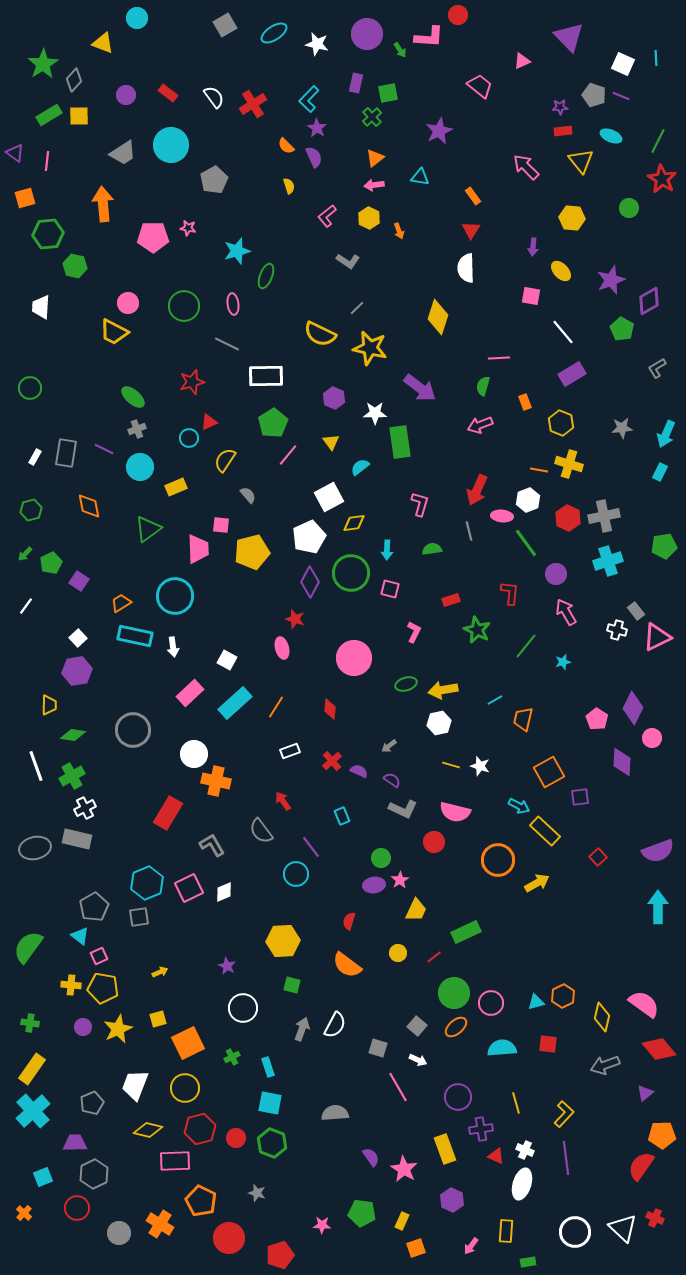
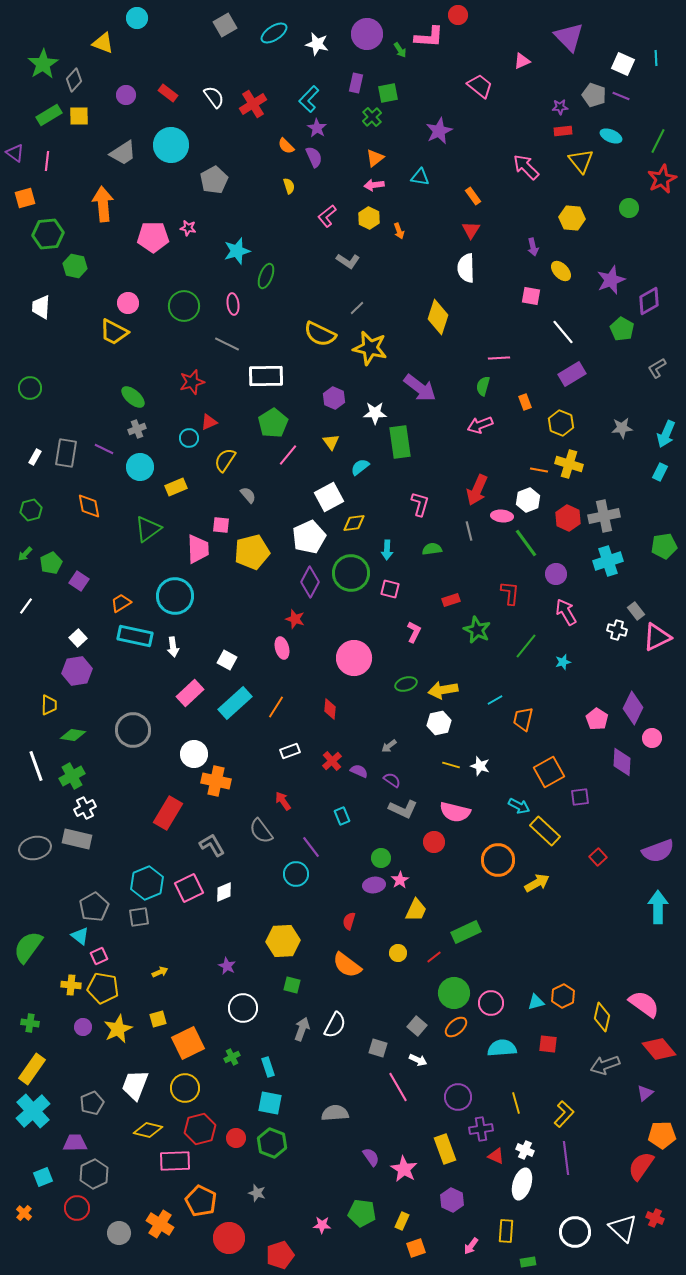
red star at (662, 179): rotated 16 degrees clockwise
purple arrow at (533, 247): rotated 18 degrees counterclockwise
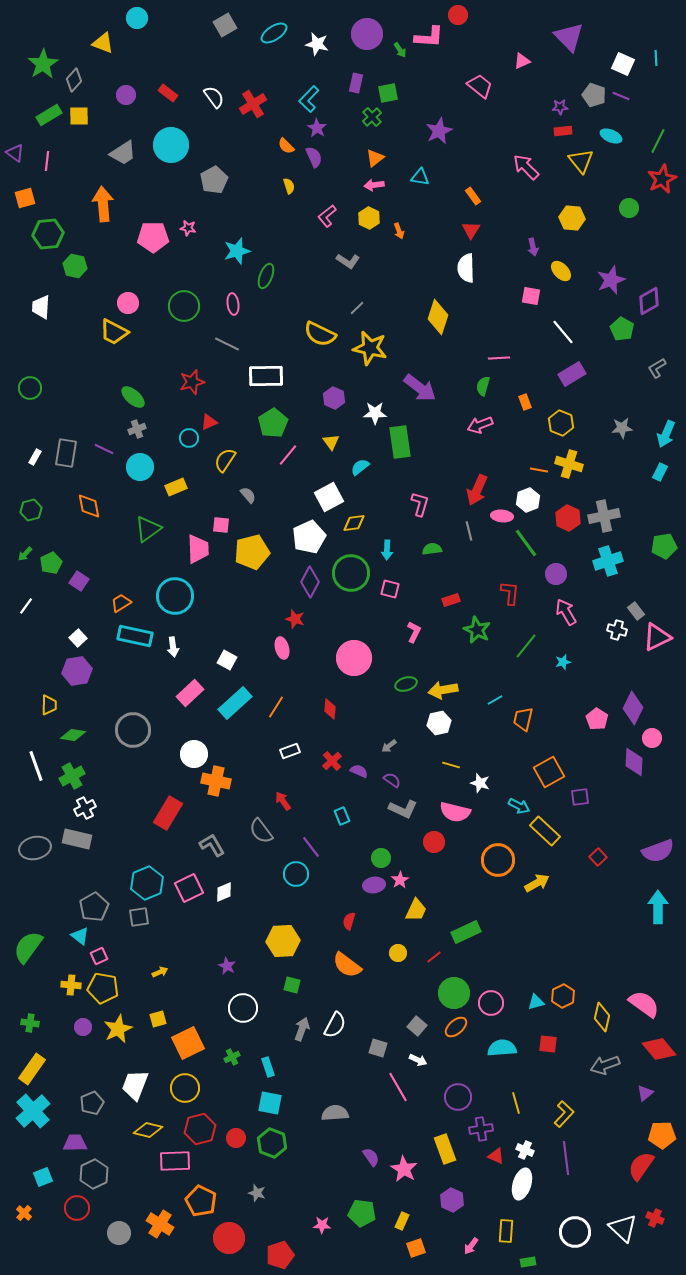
purple diamond at (622, 762): moved 12 px right
white star at (480, 766): moved 17 px down
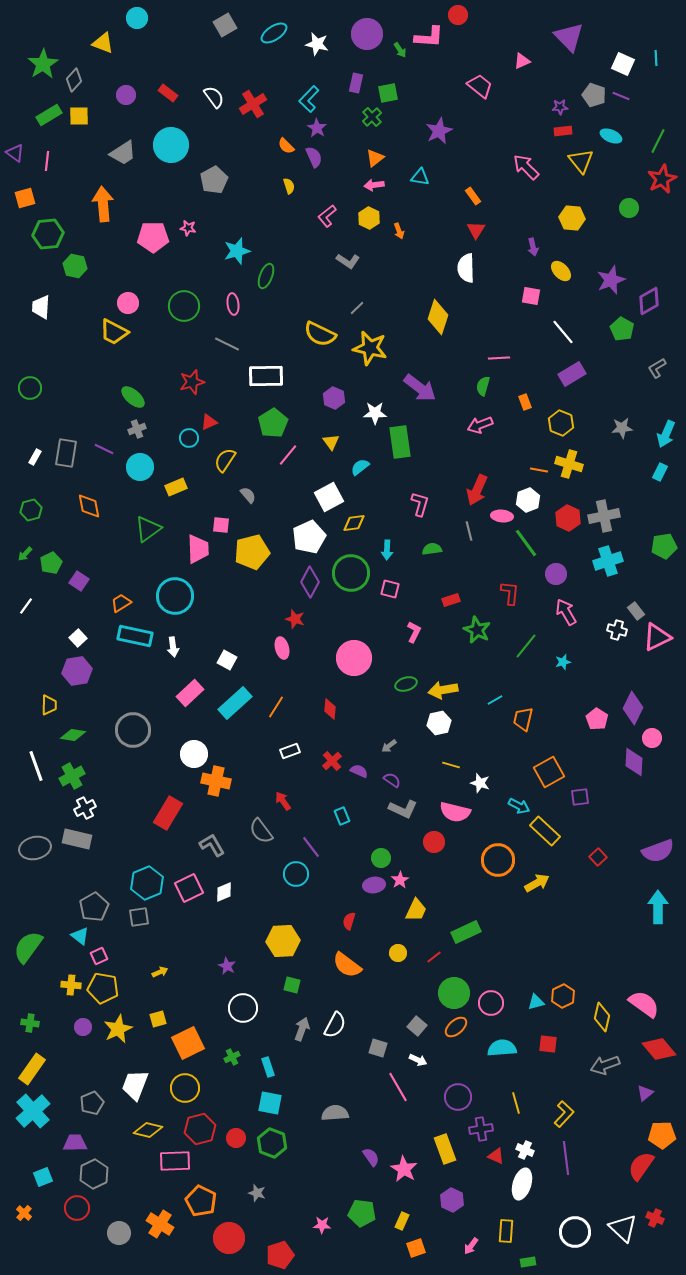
red triangle at (471, 230): moved 5 px right
